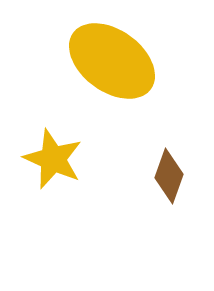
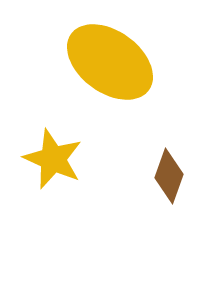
yellow ellipse: moved 2 px left, 1 px down
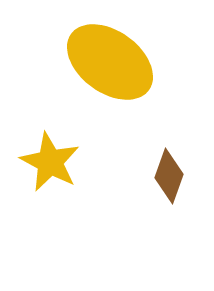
yellow star: moved 3 px left, 3 px down; rotated 4 degrees clockwise
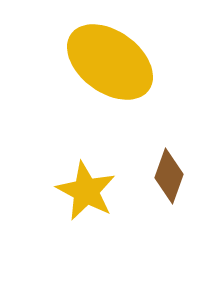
yellow star: moved 36 px right, 29 px down
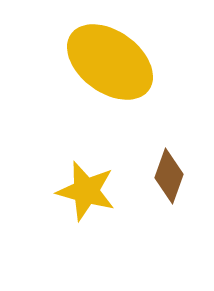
yellow star: rotated 12 degrees counterclockwise
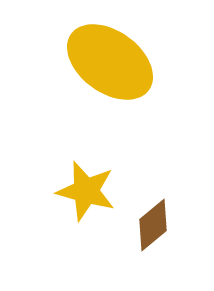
brown diamond: moved 16 px left, 49 px down; rotated 30 degrees clockwise
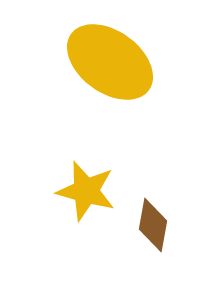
brown diamond: rotated 40 degrees counterclockwise
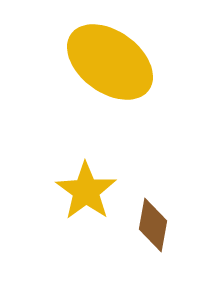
yellow star: rotated 20 degrees clockwise
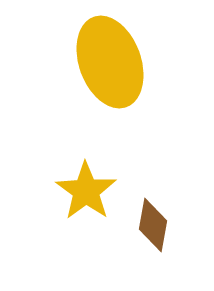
yellow ellipse: rotated 34 degrees clockwise
